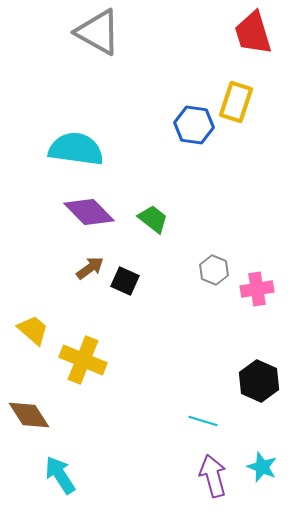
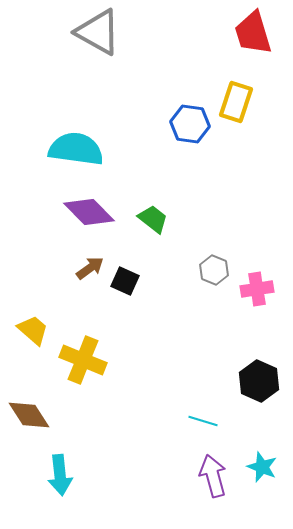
blue hexagon: moved 4 px left, 1 px up
cyan arrow: rotated 153 degrees counterclockwise
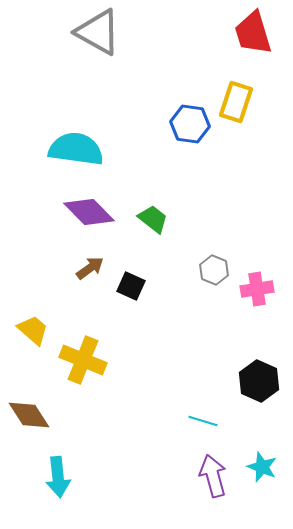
black square: moved 6 px right, 5 px down
cyan arrow: moved 2 px left, 2 px down
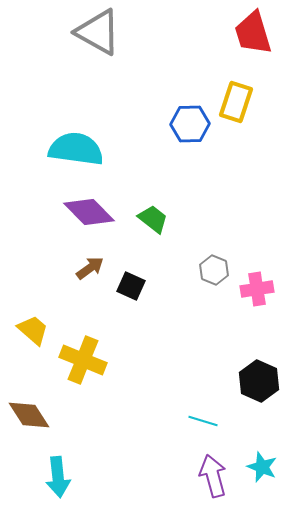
blue hexagon: rotated 9 degrees counterclockwise
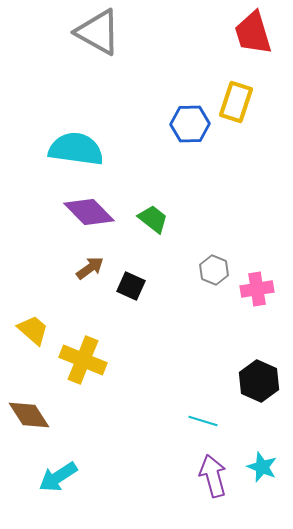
cyan arrow: rotated 63 degrees clockwise
